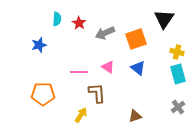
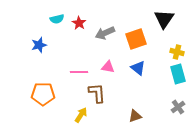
cyan semicircle: rotated 72 degrees clockwise
pink triangle: rotated 24 degrees counterclockwise
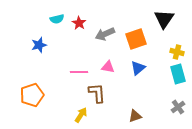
gray arrow: moved 1 px down
blue triangle: rotated 42 degrees clockwise
orange pentagon: moved 11 px left, 1 px down; rotated 20 degrees counterclockwise
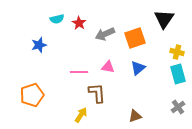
orange square: moved 1 px left, 1 px up
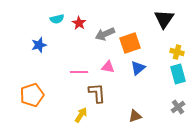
orange square: moved 5 px left, 5 px down
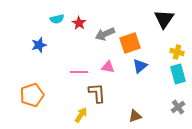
blue triangle: moved 2 px right, 2 px up
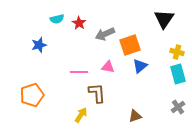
orange square: moved 2 px down
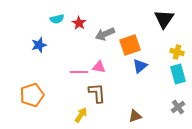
pink triangle: moved 9 px left
